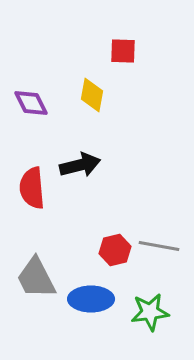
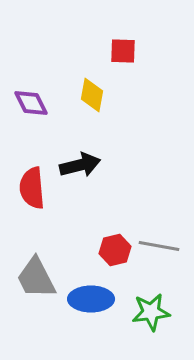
green star: moved 1 px right
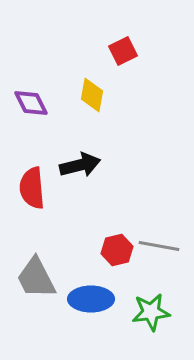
red square: rotated 28 degrees counterclockwise
red hexagon: moved 2 px right
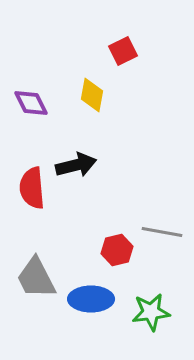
black arrow: moved 4 px left
gray line: moved 3 px right, 14 px up
